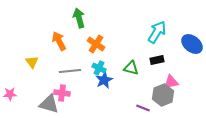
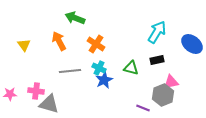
green arrow: moved 4 px left; rotated 54 degrees counterclockwise
yellow triangle: moved 8 px left, 17 px up
pink cross: moved 26 px left, 2 px up
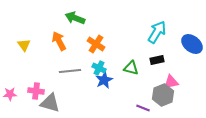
gray triangle: moved 1 px right, 1 px up
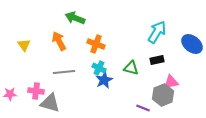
orange cross: rotated 12 degrees counterclockwise
gray line: moved 6 px left, 1 px down
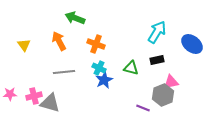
pink cross: moved 2 px left, 5 px down; rotated 21 degrees counterclockwise
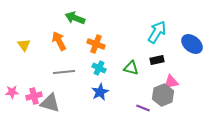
blue star: moved 4 px left, 12 px down
pink star: moved 2 px right, 2 px up
